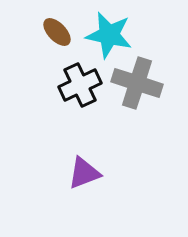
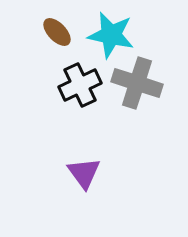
cyan star: moved 2 px right
purple triangle: rotated 45 degrees counterclockwise
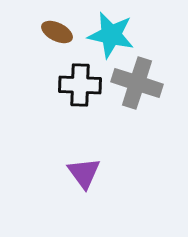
brown ellipse: rotated 20 degrees counterclockwise
black cross: rotated 27 degrees clockwise
